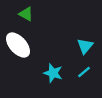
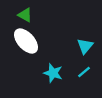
green triangle: moved 1 px left, 1 px down
white ellipse: moved 8 px right, 4 px up
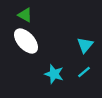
cyan triangle: moved 1 px up
cyan star: moved 1 px right, 1 px down
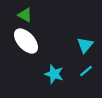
cyan line: moved 2 px right, 1 px up
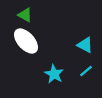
cyan triangle: rotated 42 degrees counterclockwise
cyan star: rotated 12 degrees clockwise
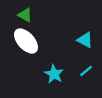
cyan triangle: moved 5 px up
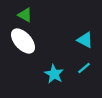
white ellipse: moved 3 px left
cyan line: moved 2 px left, 3 px up
